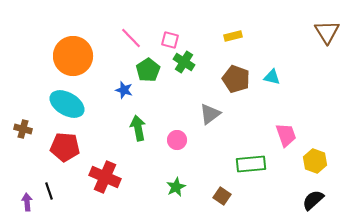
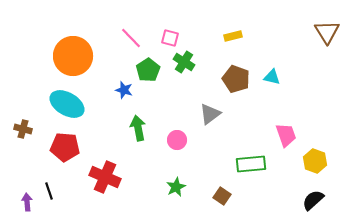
pink square: moved 2 px up
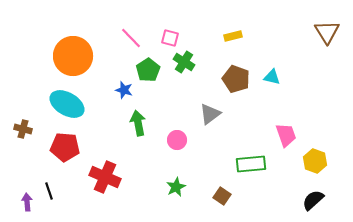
green arrow: moved 5 px up
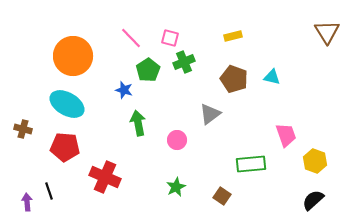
green cross: rotated 35 degrees clockwise
brown pentagon: moved 2 px left
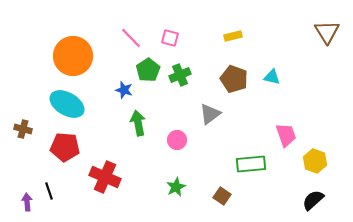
green cross: moved 4 px left, 13 px down
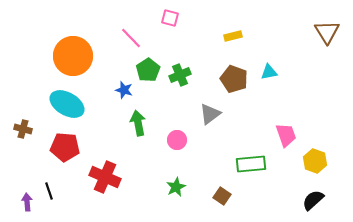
pink square: moved 20 px up
cyan triangle: moved 3 px left, 5 px up; rotated 24 degrees counterclockwise
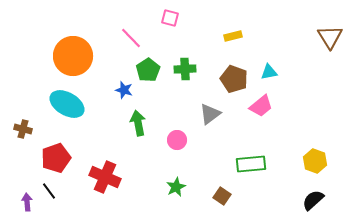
brown triangle: moved 3 px right, 5 px down
green cross: moved 5 px right, 6 px up; rotated 20 degrees clockwise
pink trapezoid: moved 25 px left, 29 px up; rotated 70 degrees clockwise
red pentagon: moved 9 px left, 11 px down; rotated 24 degrees counterclockwise
black line: rotated 18 degrees counterclockwise
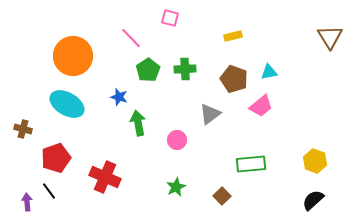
blue star: moved 5 px left, 7 px down
brown square: rotated 12 degrees clockwise
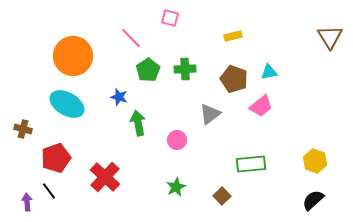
red cross: rotated 20 degrees clockwise
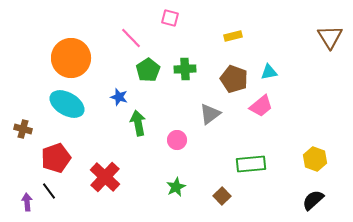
orange circle: moved 2 px left, 2 px down
yellow hexagon: moved 2 px up
